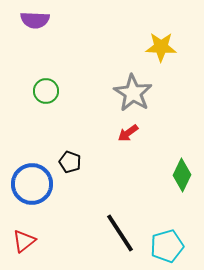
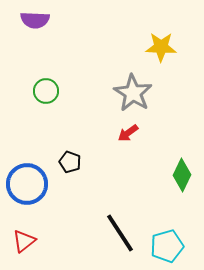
blue circle: moved 5 px left
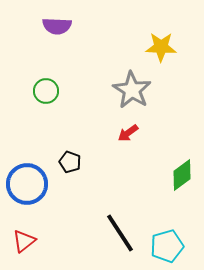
purple semicircle: moved 22 px right, 6 px down
gray star: moved 1 px left, 3 px up
green diamond: rotated 28 degrees clockwise
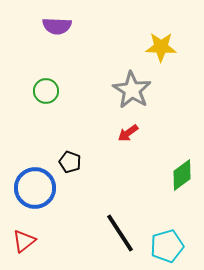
blue circle: moved 8 px right, 4 px down
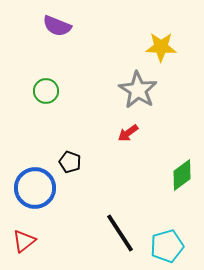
purple semicircle: rotated 20 degrees clockwise
gray star: moved 6 px right
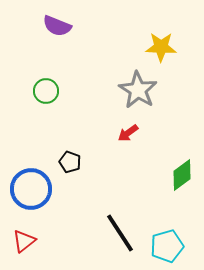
blue circle: moved 4 px left, 1 px down
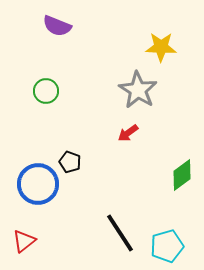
blue circle: moved 7 px right, 5 px up
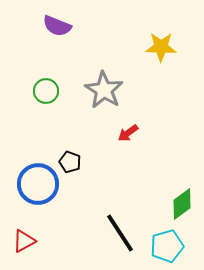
gray star: moved 34 px left
green diamond: moved 29 px down
red triangle: rotated 10 degrees clockwise
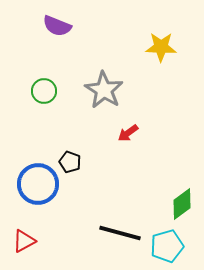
green circle: moved 2 px left
black line: rotated 42 degrees counterclockwise
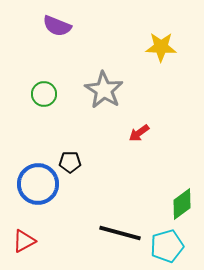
green circle: moved 3 px down
red arrow: moved 11 px right
black pentagon: rotated 20 degrees counterclockwise
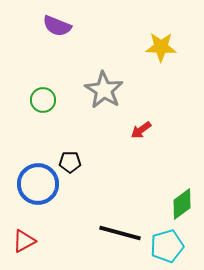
green circle: moved 1 px left, 6 px down
red arrow: moved 2 px right, 3 px up
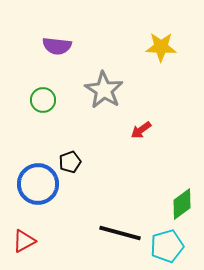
purple semicircle: moved 20 px down; rotated 16 degrees counterclockwise
black pentagon: rotated 20 degrees counterclockwise
